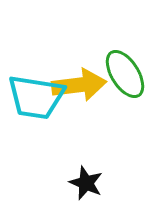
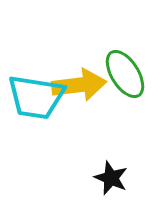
black star: moved 25 px right, 5 px up
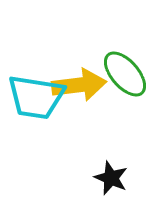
green ellipse: rotated 9 degrees counterclockwise
